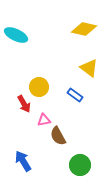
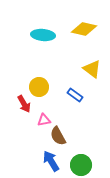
cyan ellipse: moved 27 px right; rotated 20 degrees counterclockwise
yellow triangle: moved 3 px right, 1 px down
blue arrow: moved 28 px right
green circle: moved 1 px right
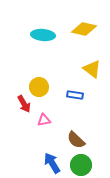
blue rectangle: rotated 28 degrees counterclockwise
brown semicircle: moved 18 px right, 4 px down; rotated 18 degrees counterclockwise
blue arrow: moved 1 px right, 2 px down
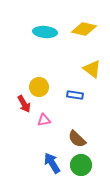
cyan ellipse: moved 2 px right, 3 px up
brown semicircle: moved 1 px right, 1 px up
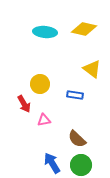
yellow circle: moved 1 px right, 3 px up
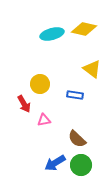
cyan ellipse: moved 7 px right, 2 px down; rotated 20 degrees counterclockwise
blue arrow: moved 3 px right; rotated 90 degrees counterclockwise
